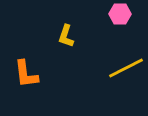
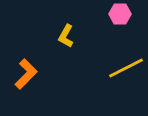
yellow L-shape: rotated 10 degrees clockwise
orange L-shape: rotated 128 degrees counterclockwise
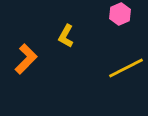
pink hexagon: rotated 25 degrees counterclockwise
orange L-shape: moved 15 px up
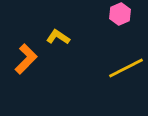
yellow L-shape: moved 8 px left, 1 px down; rotated 95 degrees clockwise
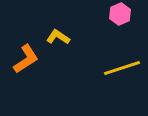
orange L-shape: rotated 12 degrees clockwise
yellow line: moved 4 px left; rotated 9 degrees clockwise
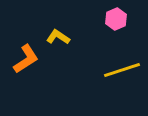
pink hexagon: moved 4 px left, 5 px down
yellow line: moved 2 px down
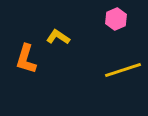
orange L-shape: rotated 140 degrees clockwise
yellow line: moved 1 px right
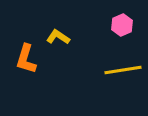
pink hexagon: moved 6 px right, 6 px down
yellow line: rotated 9 degrees clockwise
